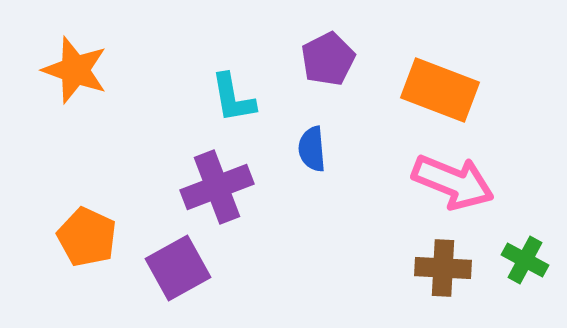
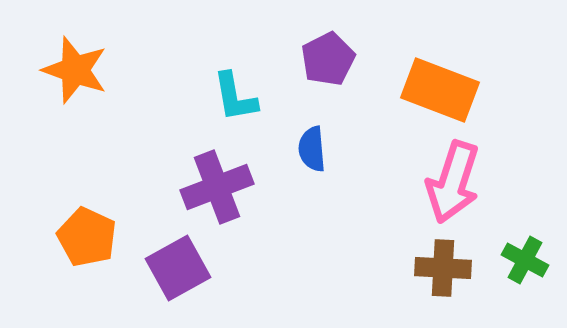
cyan L-shape: moved 2 px right, 1 px up
pink arrow: rotated 86 degrees clockwise
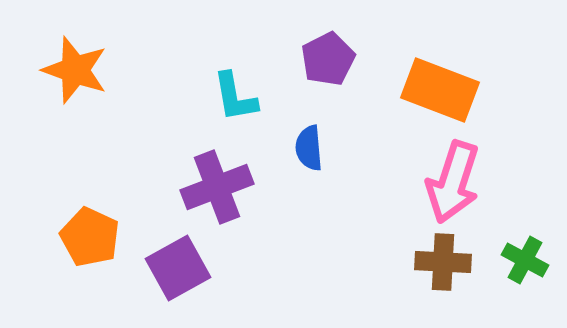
blue semicircle: moved 3 px left, 1 px up
orange pentagon: moved 3 px right
brown cross: moved 6 px up
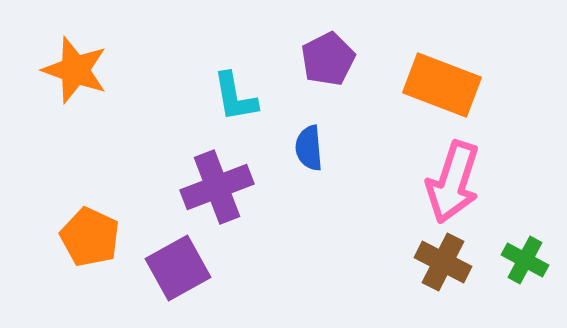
orange rectangle: moved 2 px right, 5 px up
brown cross: rotated 24 degrees clockwise
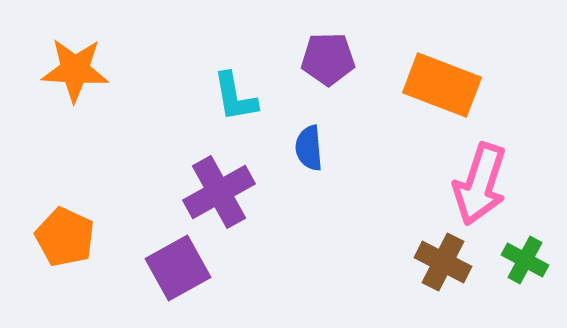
purple pentagon: rotated 26 degrees clockwise
orange star: rotated 16 degrees counterclockwise
pink arrow: moved 27 px right, 2 px down
purple cross: moved 2 px right, 5 px down; rotated 8 degrees counterclockwise
orange pentagon: moved 25 px left
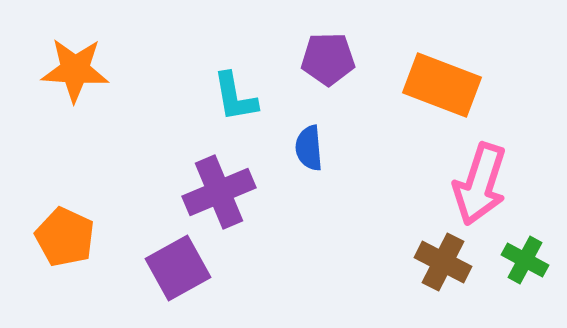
purple cross: rotated 6 degrees clockwise
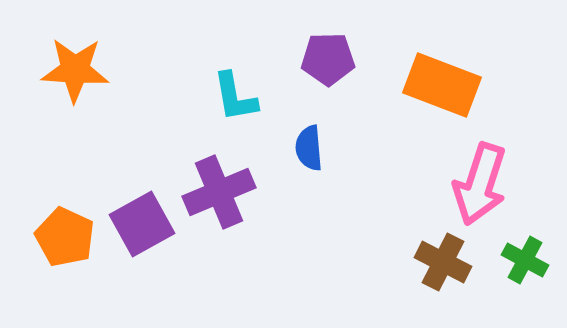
purple square: moved 36 px left, 44 px up
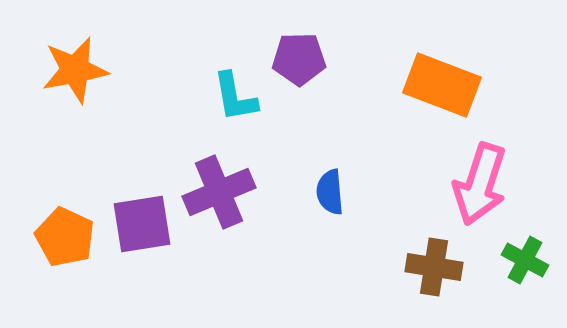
purple pentagon: moved 29 px left
orange star: rotated 14 degrees counterclockwise
blue semicircle: moved 21 px right, 44 px down
purple square: rotated 20 degrees clockwise
brown cross: moved 9 px left, 5 px down; rotated 18 degrees counterclockwise
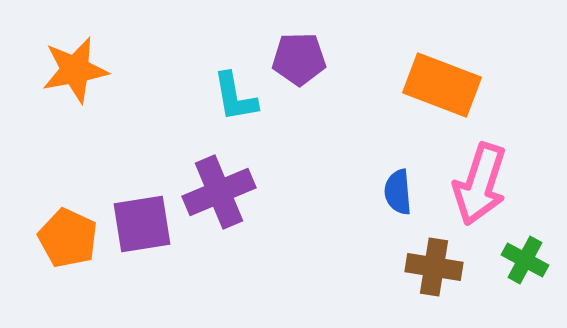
blue semicircle: moved 68 px right
orange pentagon: moved 3 px right, 1 px down
